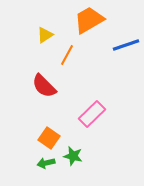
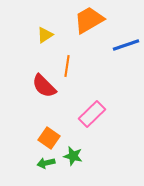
orange line: moved 11 px down; rotated 20 degrees counterclockwise
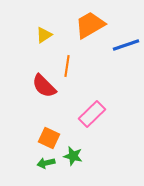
orange trapezoid: moved 1 px right, 5 px down
yellow triangle: moved 1 px left
orange square: rotated 10 degrees counterclockwise
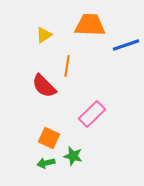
orange trapezoid: rotated 32 degrees clockwise
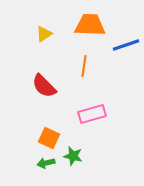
yellow triangle: moved 1 px up
orange line: moved 17 px right
pink rectangle: rotated 28 degrees clockwise
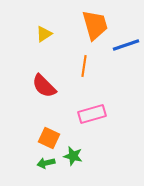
orange trapezoid: moved 5 px right; rotated 72 degrees clockwise
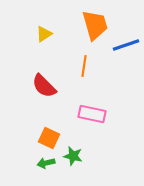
pink rectangle: rotated 28 degrees clockwise
